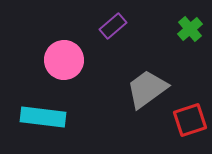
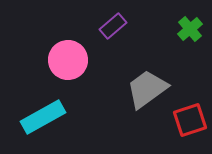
pink circle: moved 4 px right
cyan rectangle: rotated 36 degrees counterclockwise
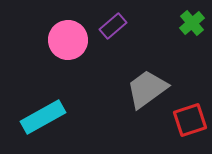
green cross: moved 2 px right, 6 px up
pink circle: moved 20 px up
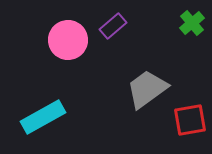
red square: rotated 8 degrees clockwise
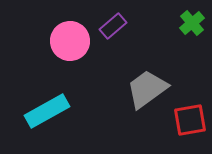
pink circle: moved 2 px right, 1 px down
cyan rectangle: moved 4 px right, 6 px up
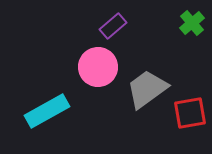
pink circle: moved 28 px right, 26 px down
red square: moved 7 px up
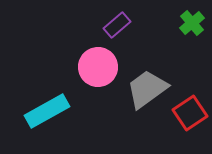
purple rectangle: moved 4 px right, 1 px up
red square: rotated 24 degrees counterclockwise
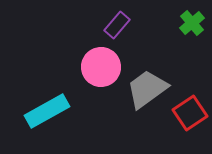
purple rectangle: rotated 8 degrees counterclockwise
pink circle: moved 3 px right
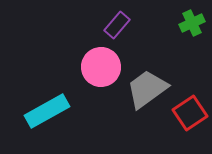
green cross: rotated 15 degrees clockwise
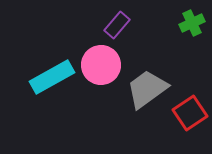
pink circle: moved 2 px up
cyan rectangle: moved 5 px right, 34 px up
